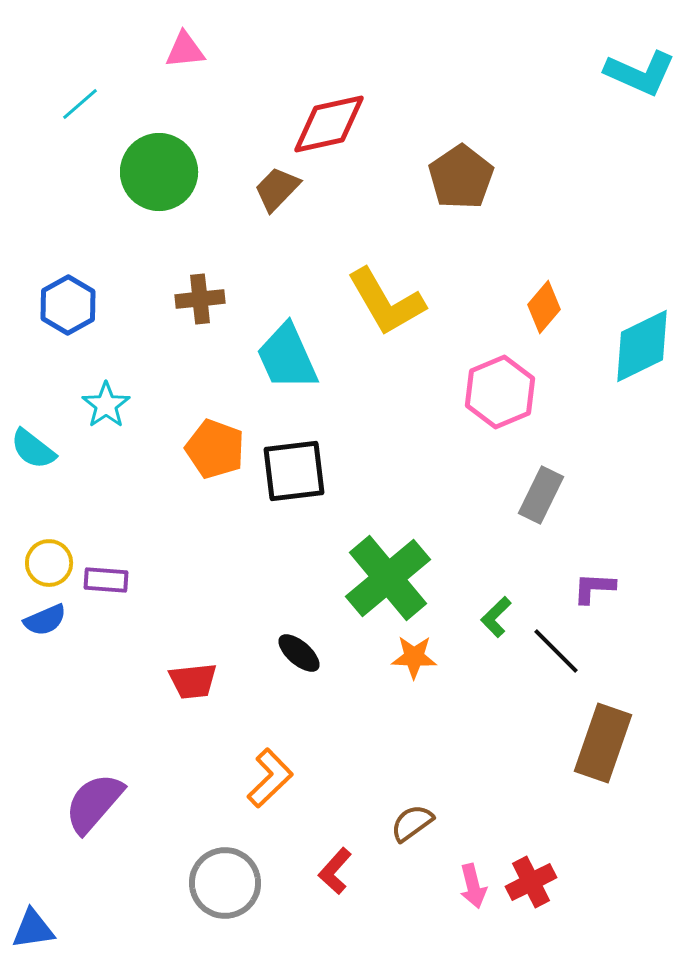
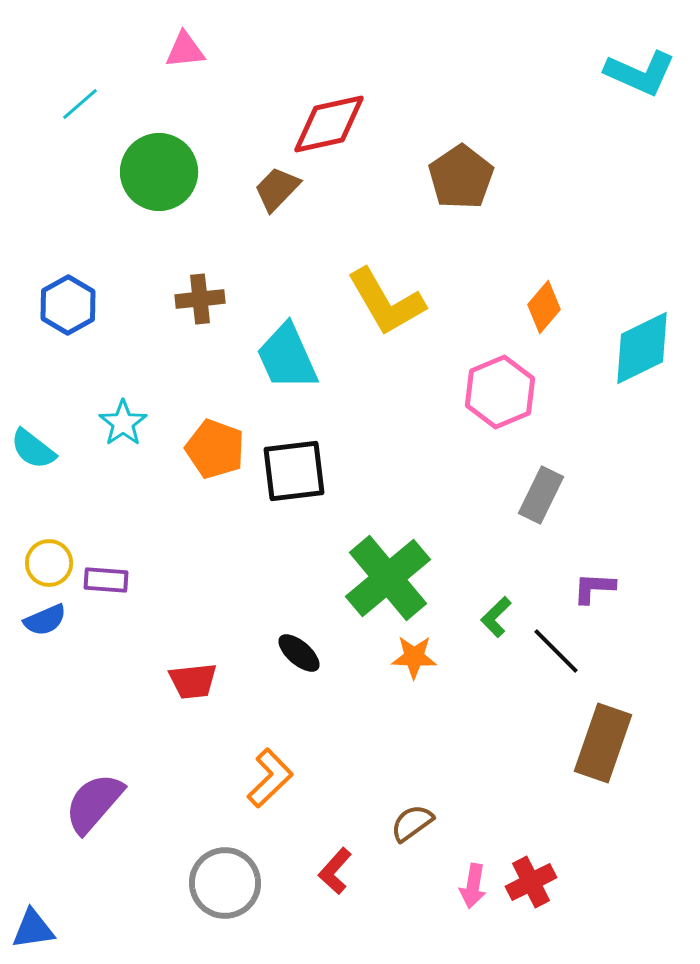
cyan diamond: moved 2 px down
cyan star: moved 17 px right, 18 px down
pink arrow: rotated 24 degrees clockwise
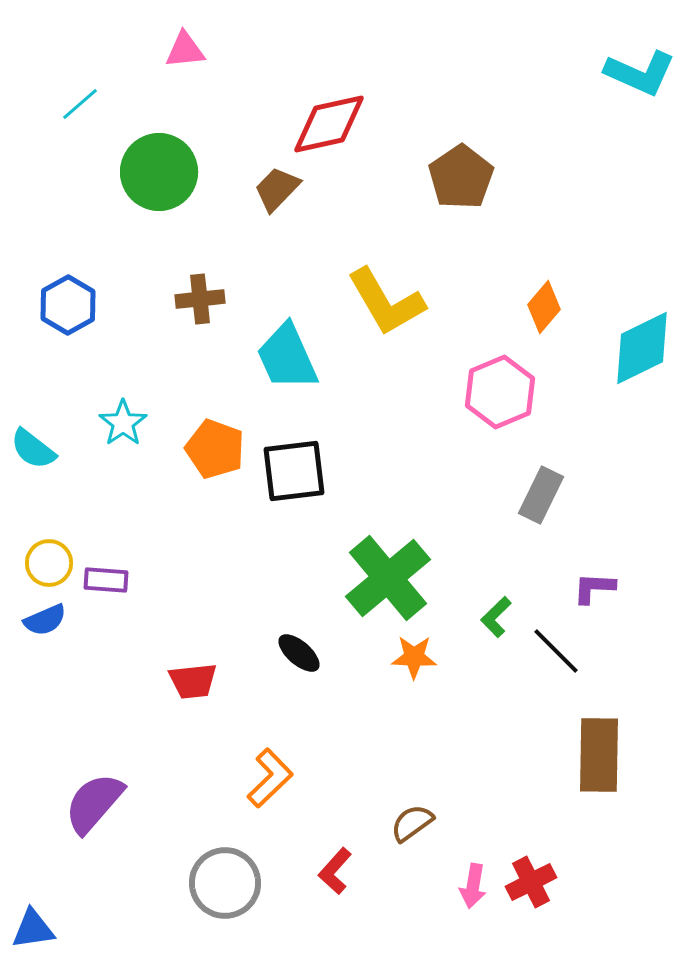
brown rectangle: moved 4 px left, 12 px down; rotated 18 degrees counterclockwise
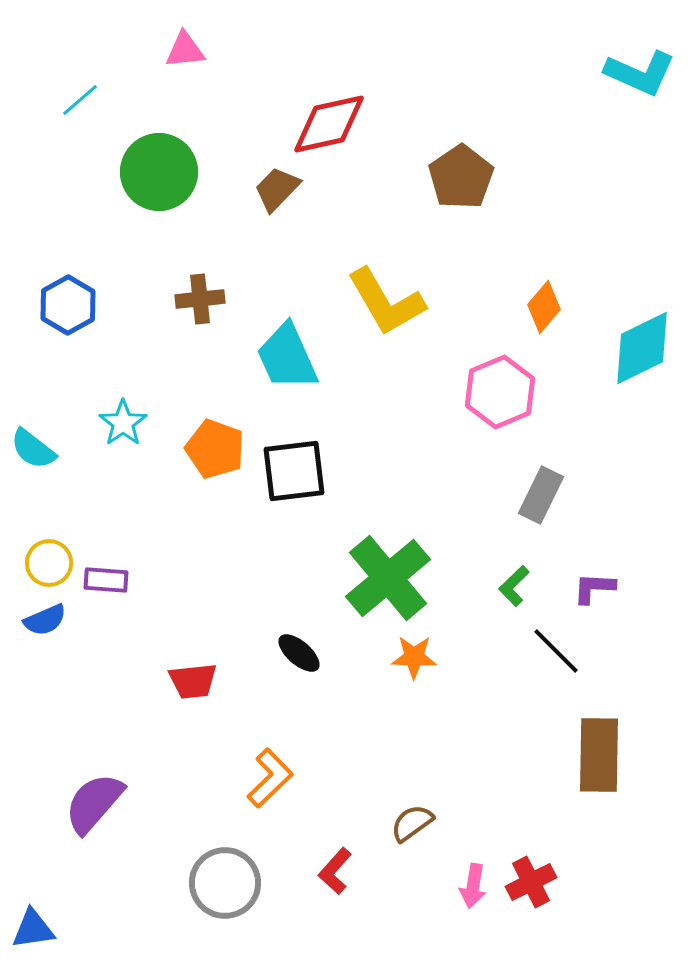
cyan line: moved 4 px up
green L-shape: moved 18 px right, 31 px up
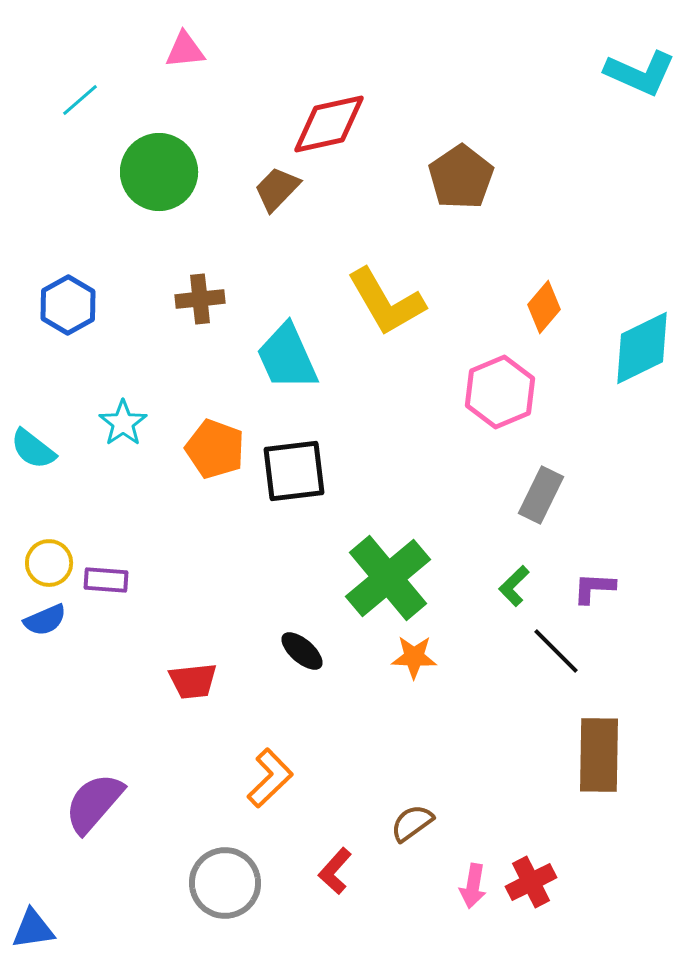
black ellipse: moved 3 px right, 2 px up
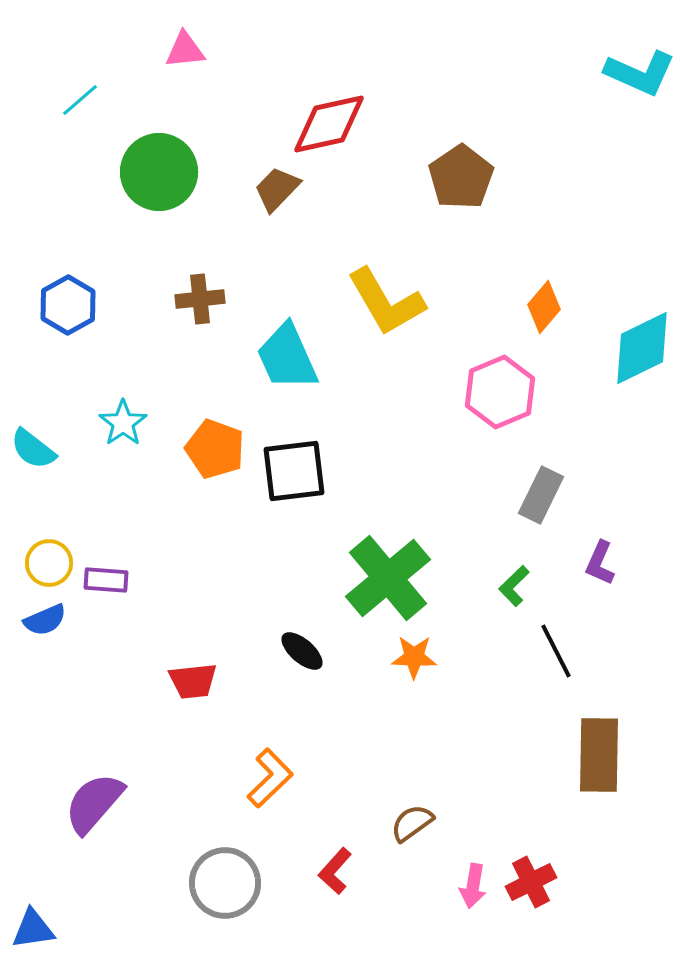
purple L-shape: moved 6 px right, 25 px up; rotated 69 degrees counterclockwise
black line: rotated 18 degrees clockwise
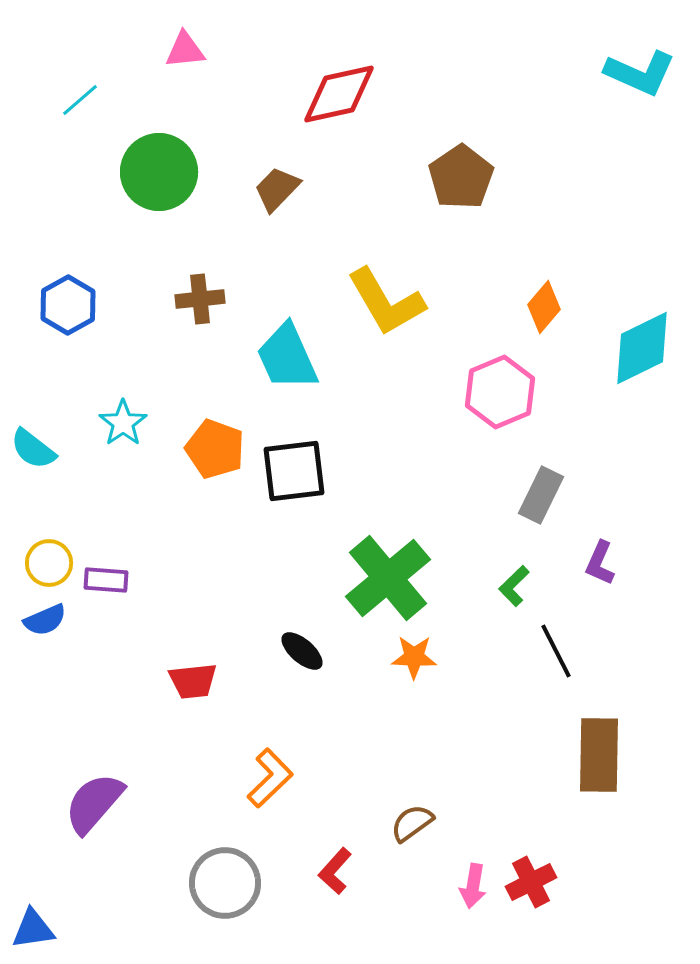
red diamond: moved 10 px right, 30 px up
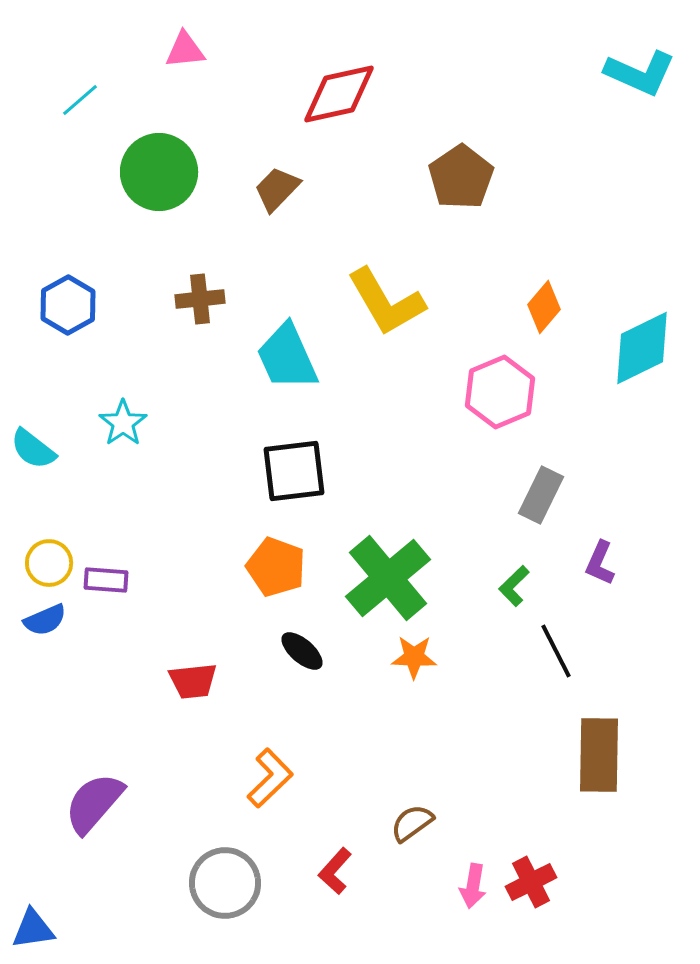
orange pentagon: moved 61 px right, 118 px down
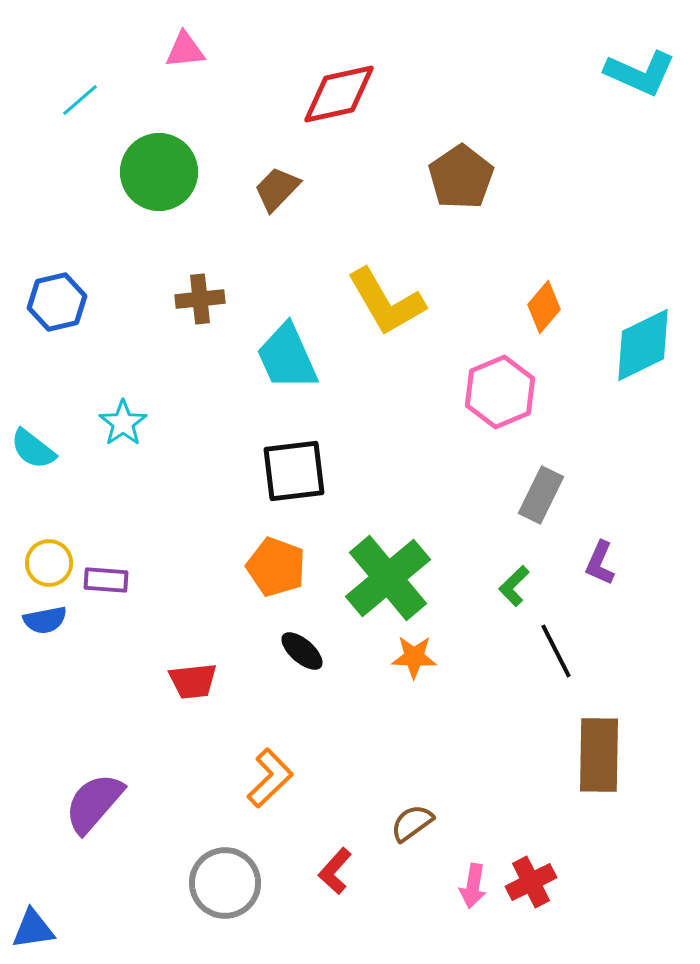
blue hexagon: moved 11 px left, 3 px up; rotated 16 degrees clockwise
cyan diamond: moved 1 px right, 3 px up
blue semicircle: rotated 12 degrees clockwise
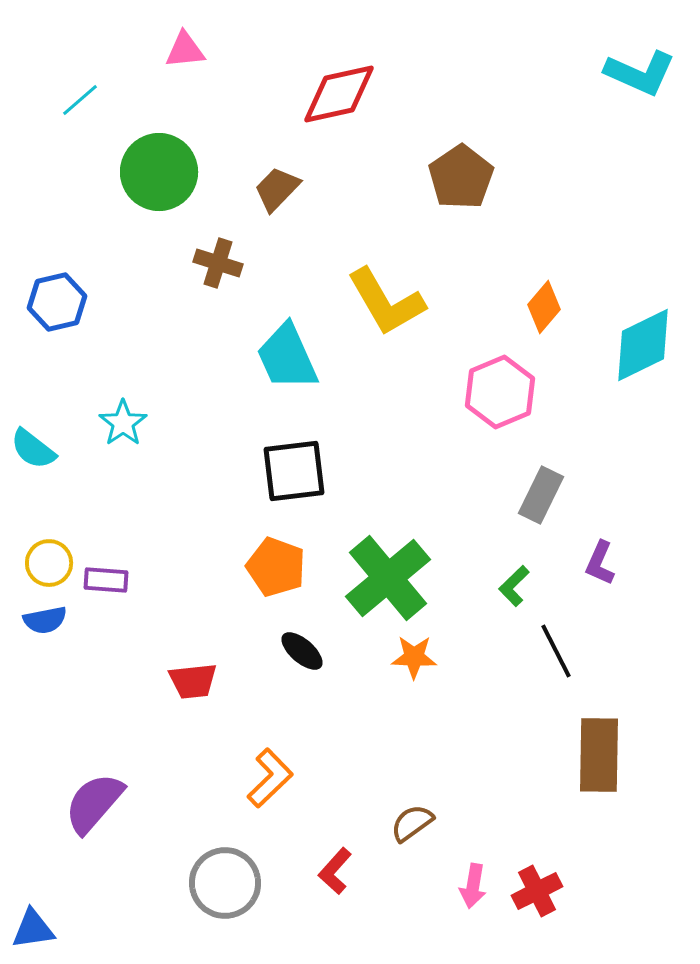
brown cross: moved 18 px right, 36 px up; rotated 24 degrees clockwise
red cross: moved 6 px right, 9 px down
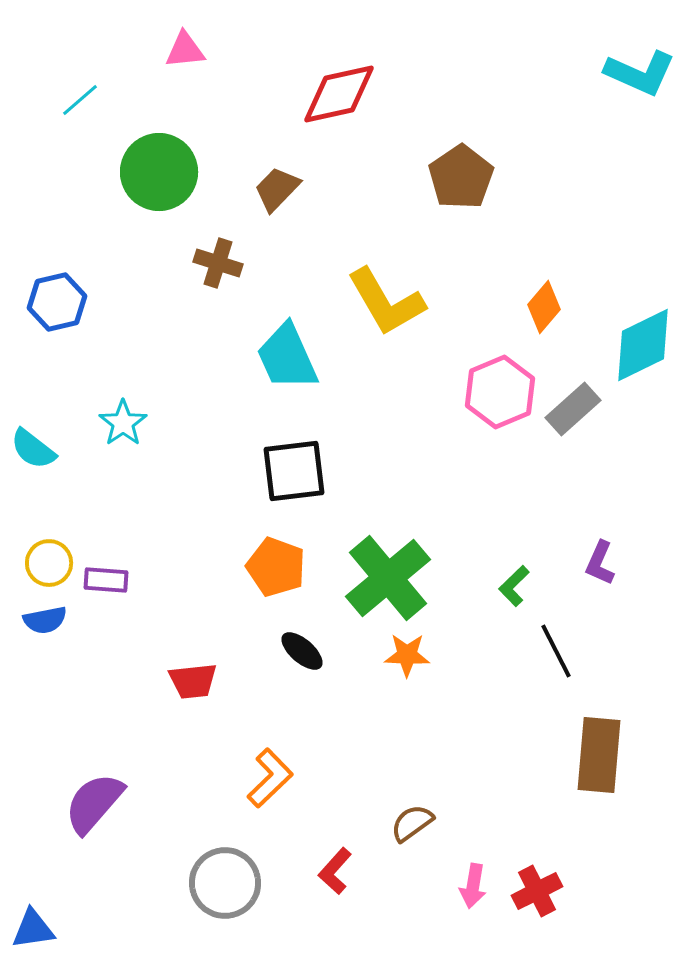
gray rectangle: moved 32 px right, 86 px up; rotated 22 degrees clockwise
orange star: moved 7 px left, 2 px up
brown rectangle: rotated 4 degrees clockwise
